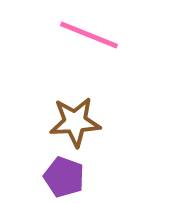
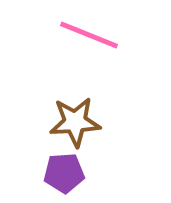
purple pentagon: moved 4 px up; rotated 24 degrees counterclockwise
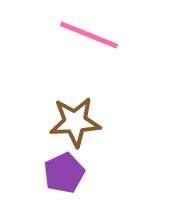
purple pentagon: rotated 21 degrees counterclockwise
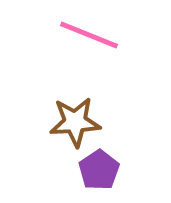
purple pentagon: moved 35 px right, 3 px up; rotated 9 degrees counterclockwise
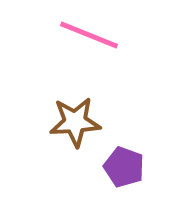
purple pentagon: moved 25 px right, 3 px up; rotated 18 degrees counterclockwise
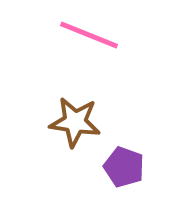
brown star: rotated 12 degrees clockwise
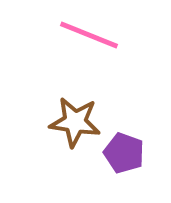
purple pentagon: moved 14 px up
